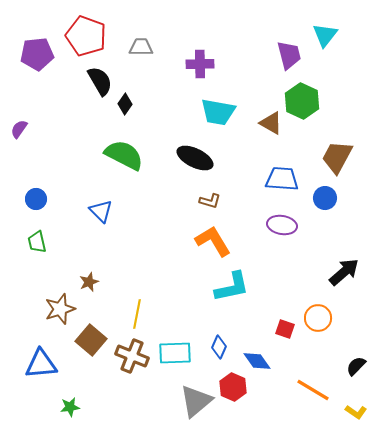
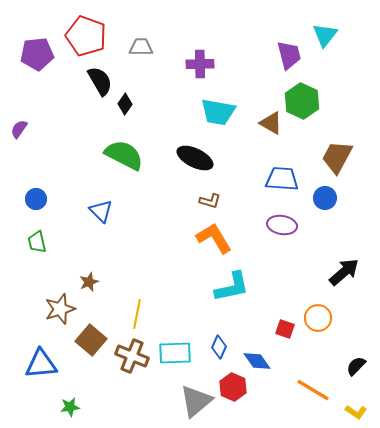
orange L-shape at (213, 241): moved 1 px right, 3 px up
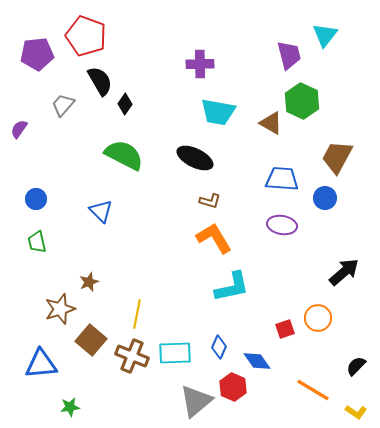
gray trapezoid at (141, 47): moved 78 px left, 58 px down; rotated 50 degrees counterclockwise
red square at (285, 329): rotated 36 degrees counterclockwise
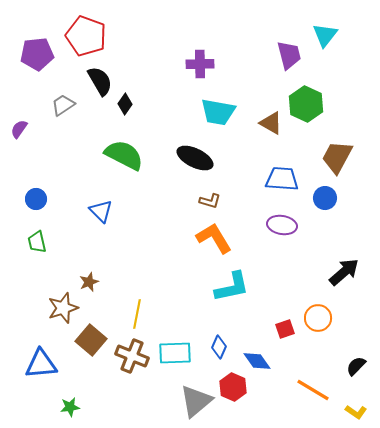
green hexagon at (302, 101): moved 4 px right, 3 px down
gray trapezoid at (63, 105): rotated 15 degrees clockwise
brown star at (60, 309): moved 3 px right, 1 px up
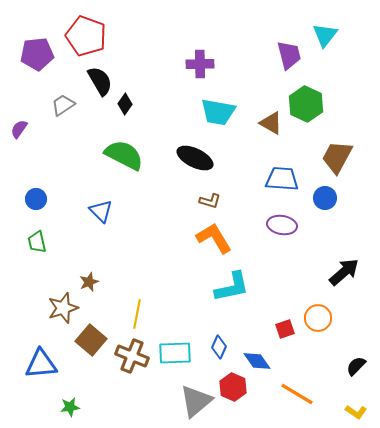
orange line at (313, 390): moved 16 px left, 4 px down
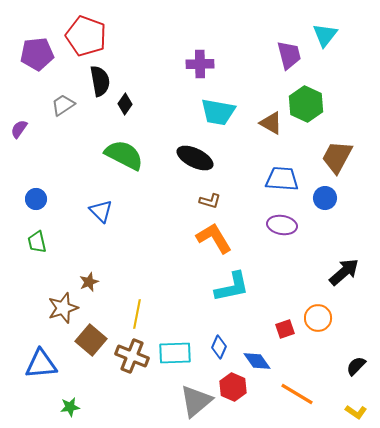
black semicircle at (100, 81): rotated 20 degrees clockwise
